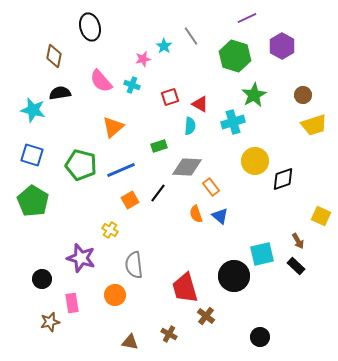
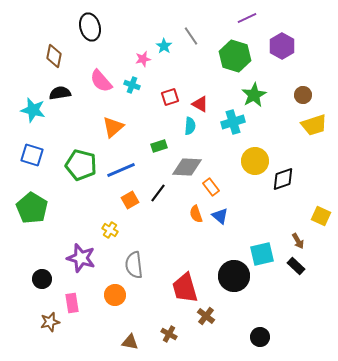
green pentagon at (33, 201): moved 1 px left, 7 px down
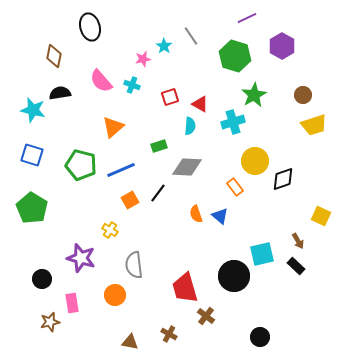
orange rectangle at (211, 187): moved 24 px right
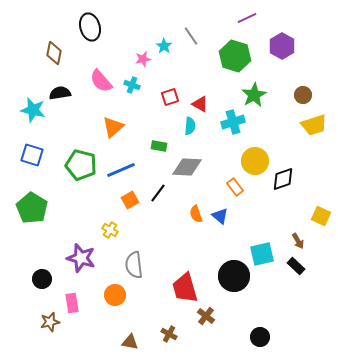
brown diamond at (54, 56): moved 3 px up
green rectangle at (159, 146): rotated 28 degrees clockwise
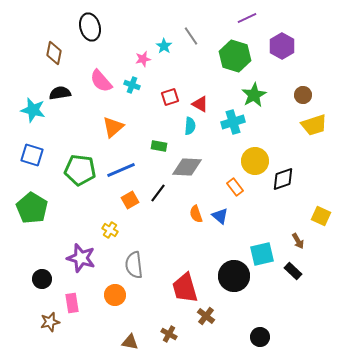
green pentagon at (81, 165): moved 1 px left, 5 px down; rotated 8 degrees counterclockwise
black rectangle at (296, 266): moved 3 px left, 5 px down
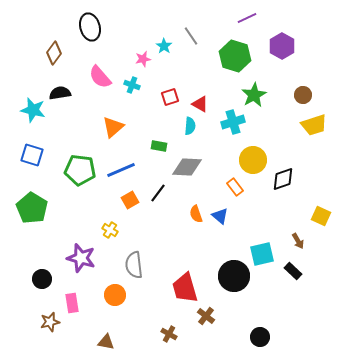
brown diamond at (54, 53): rotated 25 degrees clockwise
pink semicircle at (101, 81): moved 1 px left, 4 px up
yellow circle at (255, 161): moved 2 px left, 1 px up
brown triangle at (130, 342): moved 24 px left
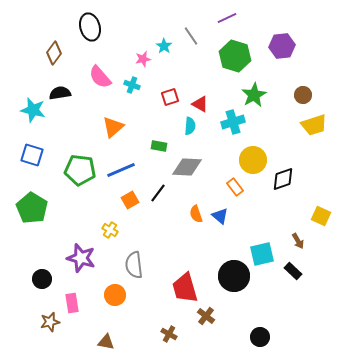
purple line at (247, 18): moved 20 px left
purple hexagon at (282, 46): rotated 25 degrees clockwise
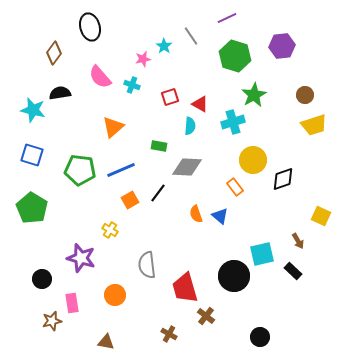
brown circle at (303, 95): moved 2 px right
gray semicircle at (134, 265): moved 13 px right
brown star at (50, 322): moved 2 px right, 1 px up
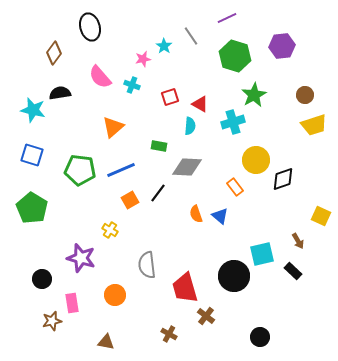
yellow circle at (253, 160): moved 3 px right
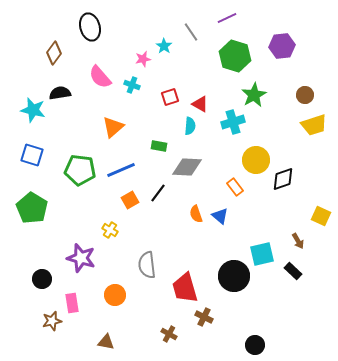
gray line at (191, 36): moved 4 px up
brown cross at (206, 316): moved 2 px left, 1 px down; rotated 12 degrees counterclockwise
black circle at (260, 337): moved 5 px left, 8 px down
